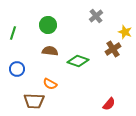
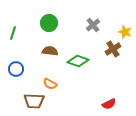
gray cross: moved 3 px left, 9 px down
green circle: moved 1 px right, 2 px up
blue circle: moved 1 px left
red semicircle: rotated 24 degrees clockwise
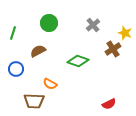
yellow star: moved 1 px down
brown semicircle: moved 12 px left; rotated 35 degrees counterclockwise
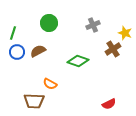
gray cross: rotated 16 degrees clockwise
blue circle: moved 1 px right, 17 px up
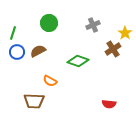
yellow star: rotated 16 degrees clockwise
orange semicircle: moved 3 px up
red semicircle: rotated 32 degrees clockwise
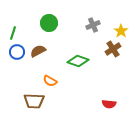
yellow star: moved 4 px left, 2 px up
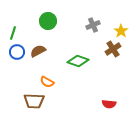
green circle: moved 1 px left, 2 px up
orange semicircle: moved 3 px left, 1 px down
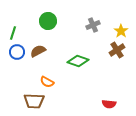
brown cross: moved 4 px right, 1 px down
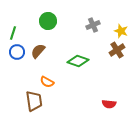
yellow star: rotated 16 degrees counterclockwise
brown semicircle: rotated 21 degrees counterclockwise
brown trapezoid: rotated 100 degrees counterclockwise
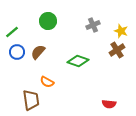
green line: moved 1 px left, 1 px up; rotated 32 degrees clockwise
brown semicircle: moved 1 px down
brown trapezoid: moved 3 px left, 1 px up
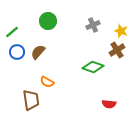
green diamond: moved 15 px right, 6 px down
